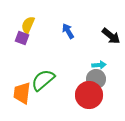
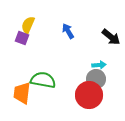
black arrow: moved 1 px down
green semicircle: rotated 50 degrees clockwise
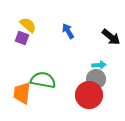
yellow semicircle: rotated 108 degrees clockwise
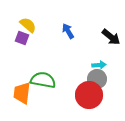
gray circle: moved 1 px right
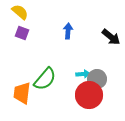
yellow semicircle: moved 8 px left, 13 px up
blue arrow: rotated 35 degrees clockwise
purple square: moved 5 px up
cyan arrow: moved 16 px left, 9 px down
green semicircle: moved 2 px right, 1 px up; rotated 120 degrees clockwise
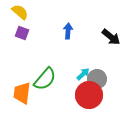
cyan arrow: rotated 40 degrees counterclockwise
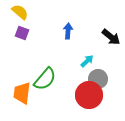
cyan arrow: moved 4 px right, 13 px up
gray circle: moved 1 px right
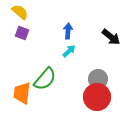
cyan arrow: moved 18 px left, 10 px up
red circle: moved 8 px right, 2 px down
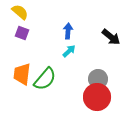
orange trapezoid: moved 19 px up
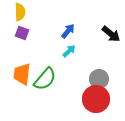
yellow semicircle: rotated 48 degrees clockwise
blue arrow: rotated 35 degrees clockwise
black arrow: moved 3 px up
gray circle: moved 1 px right
red circle: moved 1 px left, 2 px down
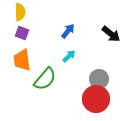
cyan arrow: moved 5 px down
orange trapezoid: moved 14 px up; rotated 15 degrees counterclockwise
